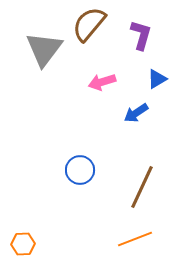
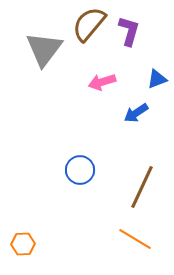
purple L-shape: moved 12 px left, 4 px up
blue triangle: rotated 10 degrees clockwise
orange line: rotated 52 degrees clockwise
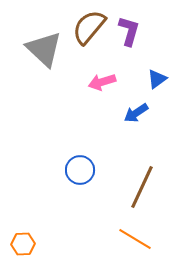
brown semicircle: moved 3 px down
gray triangle: rotated 24 degrees counterclockwise
blue triangle: rotated 15 degrees counterclockwise
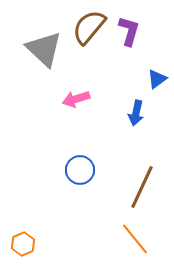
pink arrow: moved 26 px left, 17 px down
blue arrow: rotated 45 degrees counterclockwise
orange line: rotated 20 degrees clockwise
orange hexagon: rotated 20 degrees counterclockwise
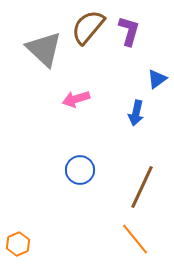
brown semicircle: moved 1 px left
orange hexagon: moved 5 px left
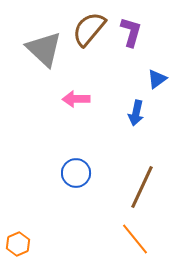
brown semicircle: moved 1 px right, 2 px down
purple L-shape: moved 2 px right, 1 px down
pink arrow: rotated 16 degrees clockwise
blue circle: moved 4 px left, 3 px down
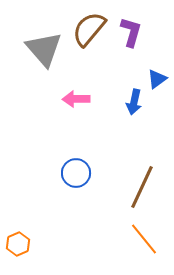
gray triangle: rotated 6 degrees clockwise
blue arrow: moved 2 px left, 11 px up
orange line: moved 9 px right
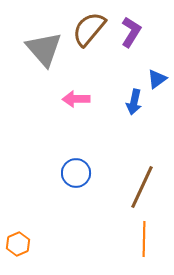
purple L-shape: rotated 16 degrees clockwise
orange line: rotated 40 degrees clockwise
